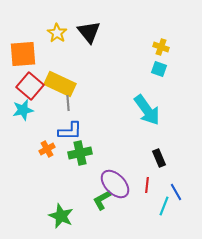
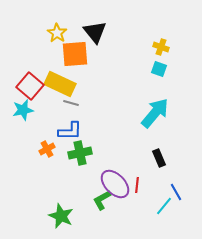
black triangle: moved 6 px right
orange square: moved 52 px right
gray line: moved 3 px right; rotated 70 degrees counterclockwise
cyan arrow: moved 8 px right, 3 px down; rotated 104 degrees counterclockwise
red line: moved 10 px left
cyan line: rotated 18 degrees clockwise
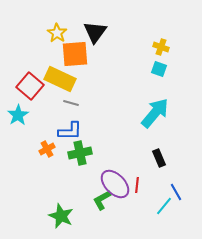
black triangle: rotated 15 degrees clockwise
yellow rectangle: moved 5 px up
cyan star: moved 5 px left, 5 px down; rotated 20 degrees counterclockwise
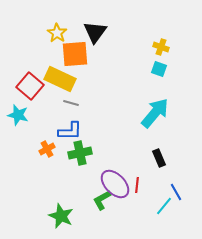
cyan star: rotated 25 degrees counterclockwise
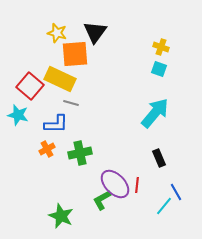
yellow star: rotated 18 degrees counterclockwise
blue L-shape: moved 14 px left, 7 px up
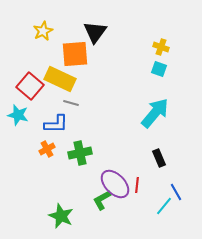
yellow star: moved 14 px left, 2 px up; rotated 30 degrees clockwise
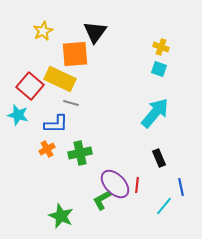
blue line: moved 5 px right, 5 px up; rotated 18 degrees clockwise
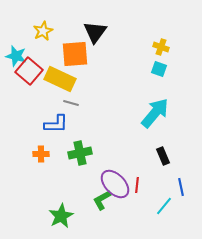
red square: moved 1 px left, 15 px up
cyan star: moved 2 px left, 59 px up
orange cross: moved 6 px left, 5 px down; rotated 28 degrees clockwise
black rectangle: moved 4 px right, 2 px up
green star: rotated 20 degrees clockwise
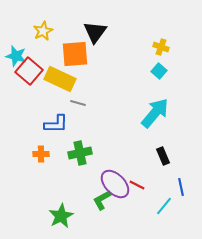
cyan square: moved 2 px down; rotated 21 degrees clockwise
gray line: moved 7 px right
red line: rotated 70 degrees counterclockwise
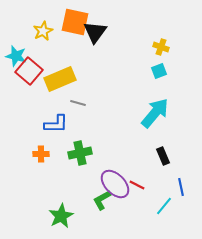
orange square: moved 32 px up; rotated 16 degrees clockwise
cyan square: rotated 28 degrees clockwise
yellow rectangle: rotated 48 degrees counterclockwise
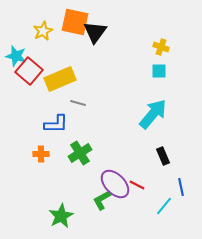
cyan square: rotated 21 degrees clockwise
cyan arrow: moved 2 px left, 1 px down
green cross: rotated 20 degrees counterclockwise
